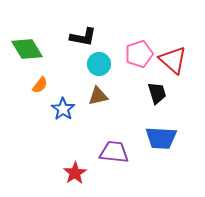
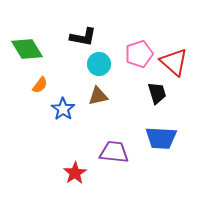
red triangle: moved 1 px right, 2 px down
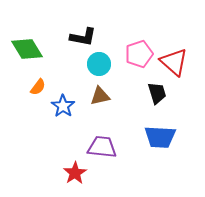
orange semicircle: moved 2 px left, 2 px down
brown triangle: moved 2 px right
blue star: moved 3 px up
blue trapezoid: moved 1 px left, 1 px up
purple trapezoid: moved 12 px left, 5 px up
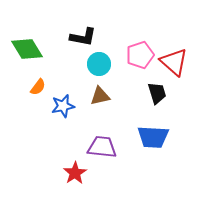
pink pentagon: moved 1 px right, 1 px down
blue star: rotated 25 degrees clockwise
blue trapezoid: moved 7 px left
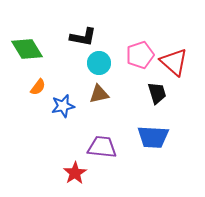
cyan circle: moved 1 px up
brown triangle: moved 1 px left, 2 px up
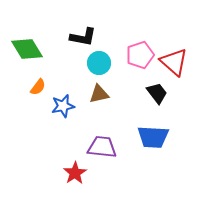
black trapezoid: rotated 20 degrees counterclockwise
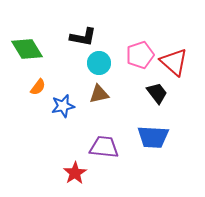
purple trapezoid: moved 2 px right
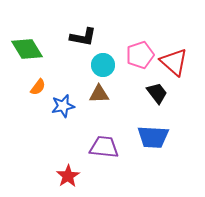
cyan circle: moved 4 px right, 2 px down
brown triangle: rotated 10 degrees clockwise
red star: moved 7 px left, 3 px down
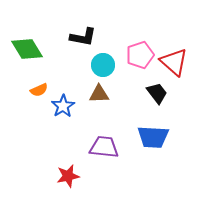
orange semicircle: moved 1 px right, 3 px down; rotated 30 degrees clockwise
blue star: rotated 20 degrees counterclockwise
red star: rotated 20 degrees clockwise
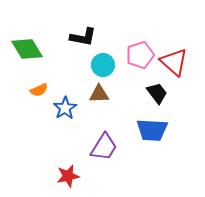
blue star: moved 2 px right, 2 px down
blue trapezoid: moved 1 px left, 7 px up
purple trapezoid: rotated 116 degrees clockwise
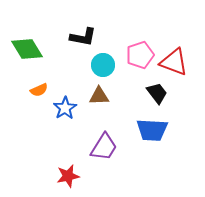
red triangle: rotated 20 degrees counterclockwise
brown triangle: moved 2 px down
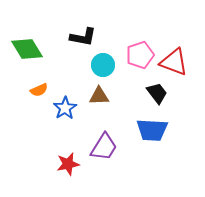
red star: moved 12 px up
